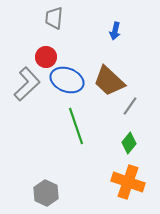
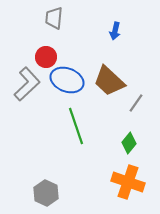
gray line: moved 6 px right, 3 px up
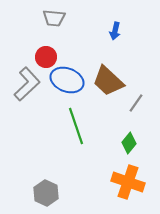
gray trapezoid: rotated 90 degrees counterclockwise
brown trapezoid: moved 1 px left
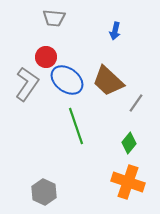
blue ellipse: rotated 16 degrees clockwise
gray L-shape: rotated 12 degrees counterclockwise
gray hexagon: moved 2 px left, 1 px up
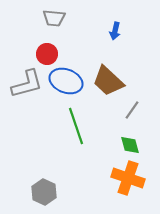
red circle: moved 1 px right, 3 px up
blue ellipse: moved 1 px left, 1 px down; rotated 16 degrees counterclockwise
gray L-shape: rotated 40 degrees clockwise
gray line: moved 4 px left, 7 px down
green diamond: moved 1 px right, 2 px down; rotated 55 degrees counterclockwise
orange cross: moved 4 px up
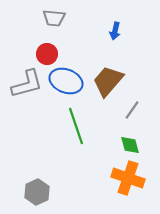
brown trapezoid: rotated 88 degrees clockwise
gray hexagon: moved 7 px left; rotated 10 degrees clockwise
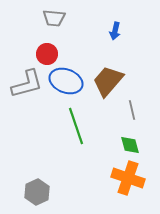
gray line: rotated 48 degrees counterclockwise
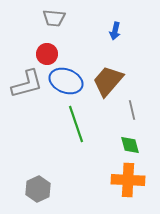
green line: moved 2 px up
orange cross: moved 2 px down; rotated 16 degrees counterclockwise
gray hexagon: moved 1 px right, 3 px up
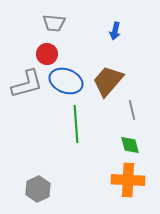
gray trapezoid: moved 5 px down
green line: rotated 15 degrees clockwise
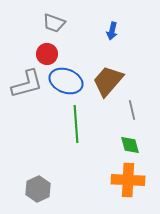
gray trapezoid: rotated 15 degrees clockwise
blue arrow: moved 3 px left
